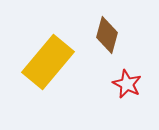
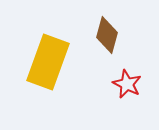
yellow rectangle: rotated 20 degrees counterclockwise
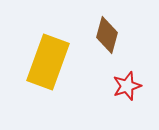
red star: moved 2 px down; rotated 28 degrees clockwise
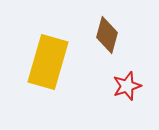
yellow rectangle: rotated 4 degrees counterclockwise
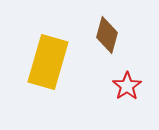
red star: rotated 16 degrees counterclockwise
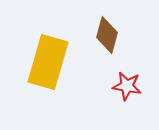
red star: rotated 28 degrees counterclockwise
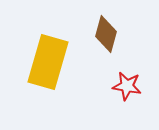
brown diamond: moved 1 px left, 1 px up
